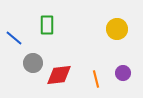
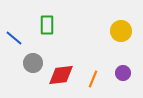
yellow circle: moved 4 px right, 2 px down
red diamond: moved 2 px right
orange line: moved 3 px left; rotated 36 degrees clockwise
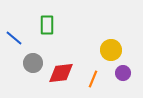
yellow circle: moved 10 px left, 19 px down
red diamond: moved 2 px up
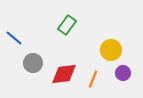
green rectangle: moved 20 px right; rotated 36 degrees clockwise
red diamond: moved 3 px right, 1 px down
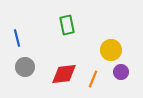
green rectangle: rotated 48 degrees counterclockwise
blue line: moved 3 px right; rotated 36 degrees clockwise
gray circle: moved 8 px left, 4 px down
purple circle: moved 2 px left, 1 px up
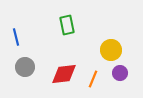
blue line: moved 1 px left, 1 px up
purple circle: moved 1 px left, 1 px down
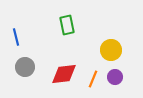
purple circle: moved 5 px left, 4 px down
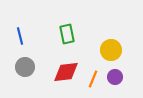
green rectangle: moved 9 px down
blue line: moved 4 px right, 1 px up
red diamond: moved 2 px right, 2 px up
